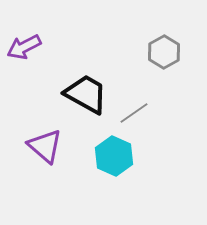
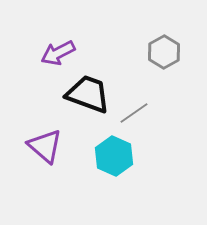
purple arrow: moved 34 px right, 6 px down
black trapezoid: moved 2 px right; rotated 9 degrees counterclockwise
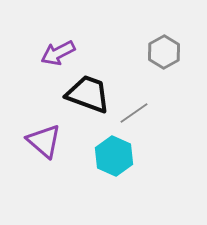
purple triangle: moved 1 px left, 5 px up
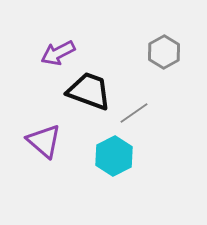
black trapezoid: moved 1 px right, 3 px up
cyan hexagon: rotated 9 degrees clockwise
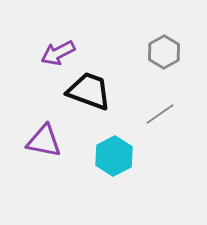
gray line: moved 26 px right, 1 px down
purple triangle: rotated 30 degrees counterclockwise
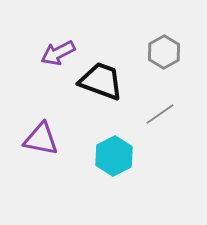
black trapezoid: moved 12 px right, 10 px up
purple triangle: moved 3 px left, 2 px up
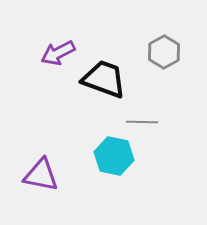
black trapezoid: moved 3 px right, 2 px up
gray line: moved 18 px left, 8 px down; rotated 36 degrees clockwise
purple triangle: moved 36 px down
cyan hexagon: rotated 21 degrees counterclockwise
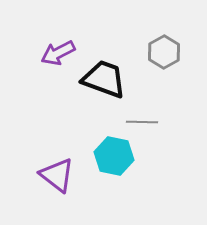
purple triangle: moved 16 px right; rotated 27 degrees clockwise
